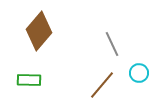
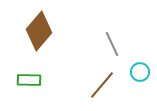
cyan circle: moved 1 px right, 1 px up
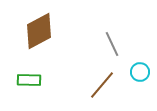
brown diamond: rotated 21 degrees clockwise
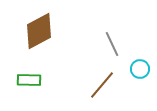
cyan circle: moved 3 px up
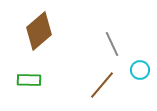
brown diamond: rotated 12 degrees counterclockwise
cyan circle: moved 1 px down
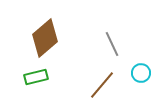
brown diamond: moved 6 px right, 7 px down
cyan circle: moved 1 px right, 3 px down
green rectangle: moved 7 px right, 3 px up; rotated 15 degrees counterclockwise
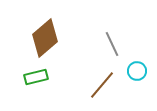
cyan circle: moved 4 px left, 2 px up
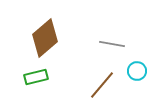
gray line: rotated 55 degrees counterclockwise
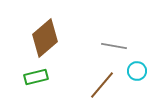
gray line: moved 2 px right, 2 px down
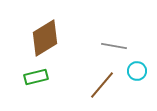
brown diamond: rotated 9 degrees clockwise
